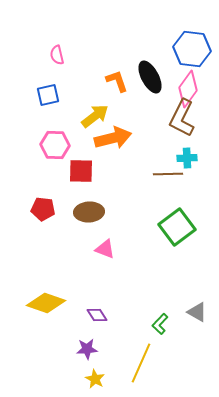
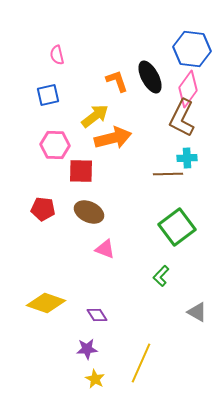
brown ellipse: rotated 28 degrees clockwise
green L-shape: moved 1 px right, 48 px up
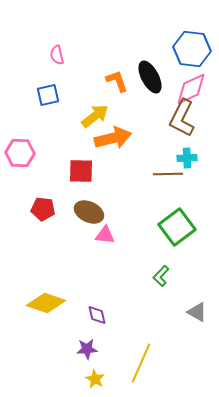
pink diamond: moved 3 px right; rotated 30 degrees clockwise
pink hexagon: moved 35 px left, 8 px down
pink triangle: moved 14 px up; rotated 15 degrees counterclockwise
purple diamond: rotated 20 degrees clockwise
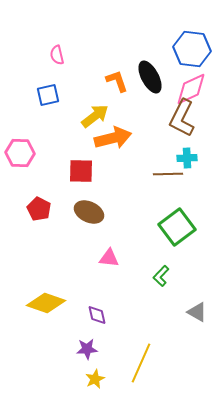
red pentagon: moved 4 px left; rotated 20 degrees clockwise
pink triangle: moved 4 px right, 23 px down
yellow star: rotated 18 degrees clockwise
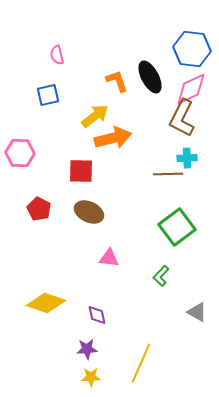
yellow star: moved 4 px left, 2 px up; rotated 24 degrees clockwise
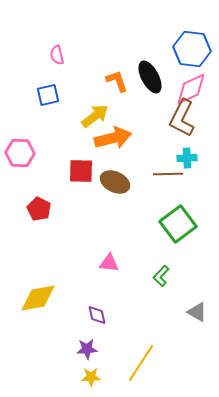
brown ellipse: moved 26 px right, 30 px up
green square: moved 1 px right, 3 px up
pink triangle: moved 5 px down
yellow diamond: moved 8 px left, 5 px up; rotated 30 degrees counterclockwise
yellow line: rotated 9 degrees clockwise
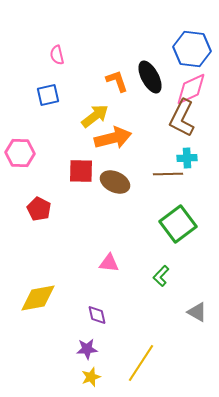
yellow star: rotated 18 degrees counterclockwise
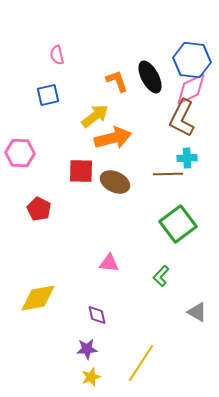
blue hexagon: moved 11 px down
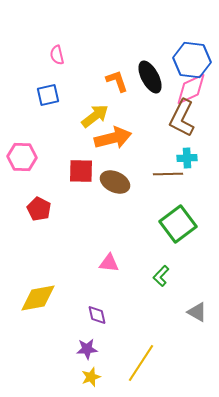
pink hexagon: moved 2 px right, 4 px down
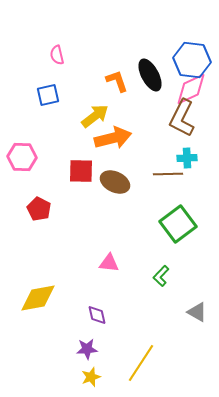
black ellipse: moved 2 px up
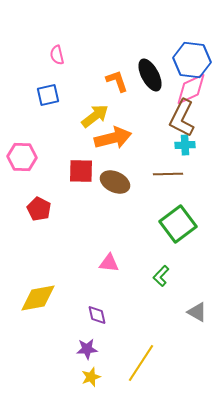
cyan cross: moved 2 px left, 13 px up
